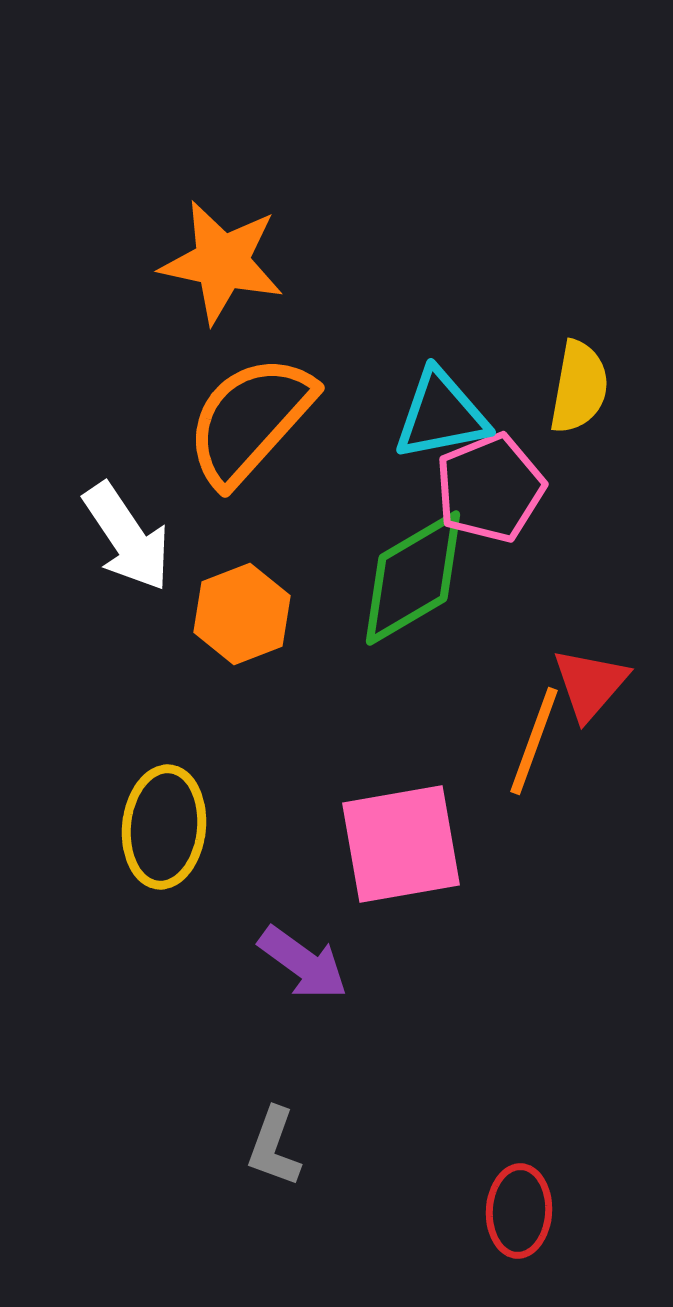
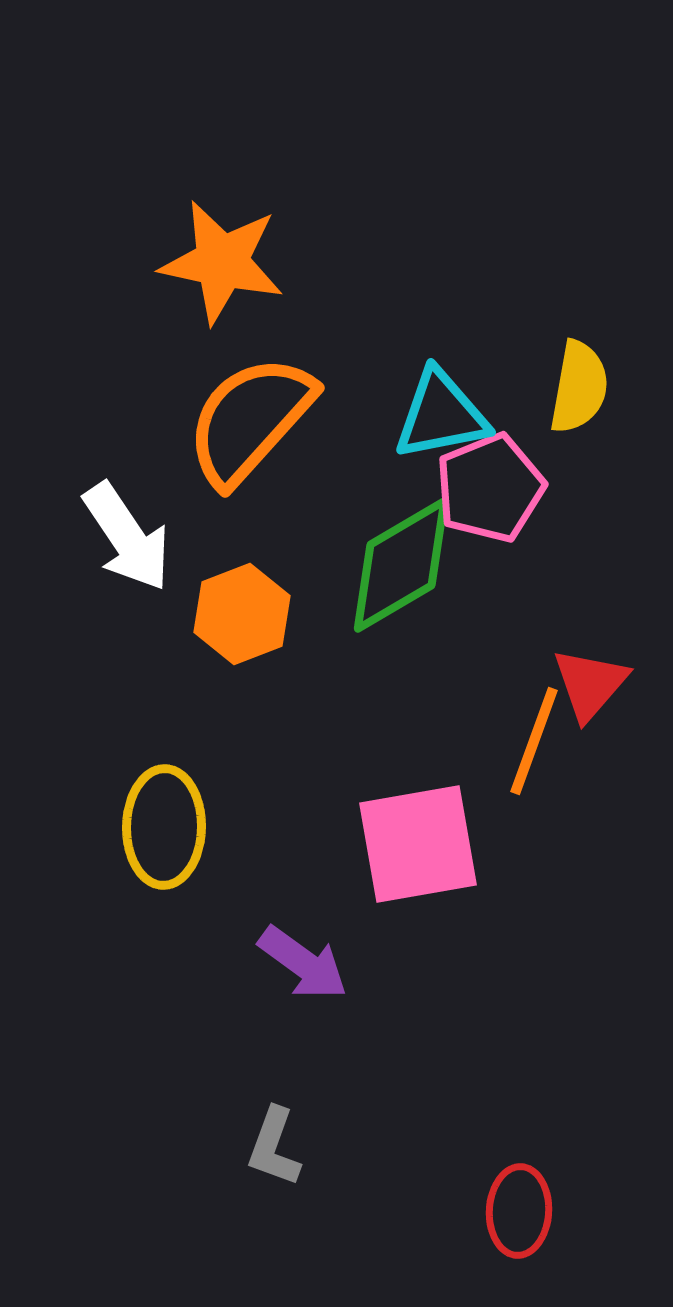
green diamond: moved 12 px left, 13 px up
yellow ellipse: rotated 5 degrees counterclockwise
pink square: moved 17 px right
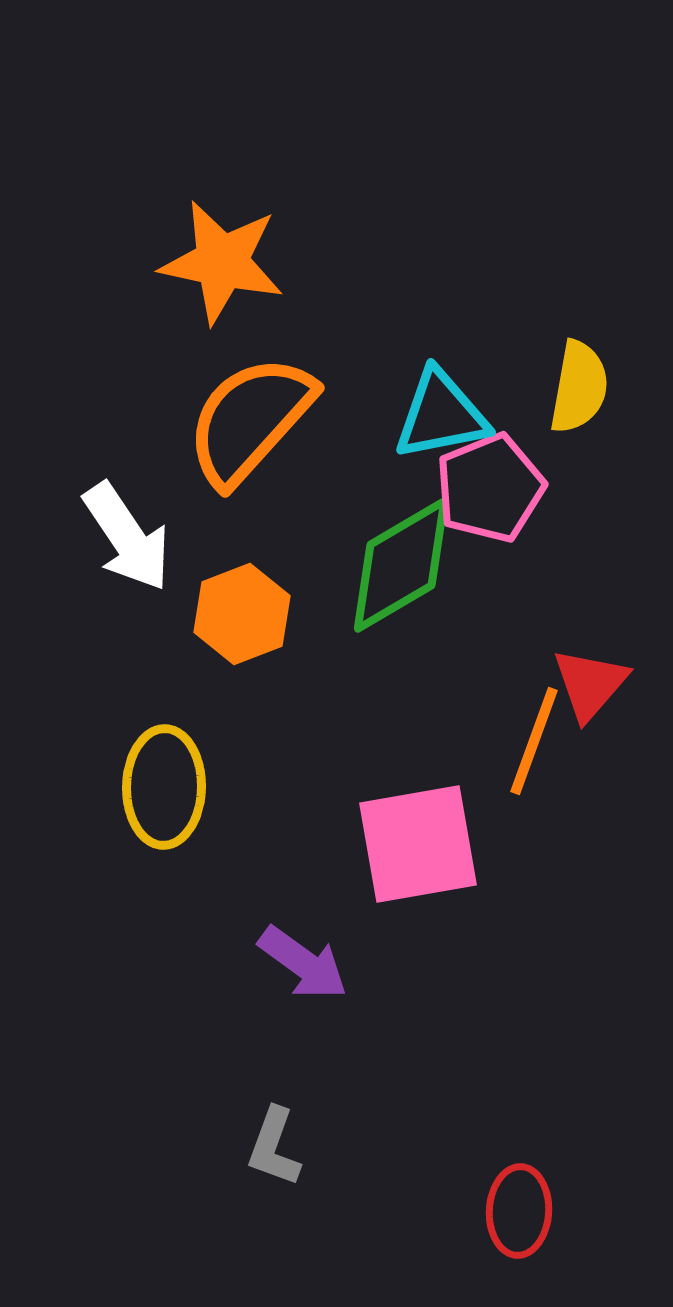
yellow ellipse: moved 40 px up
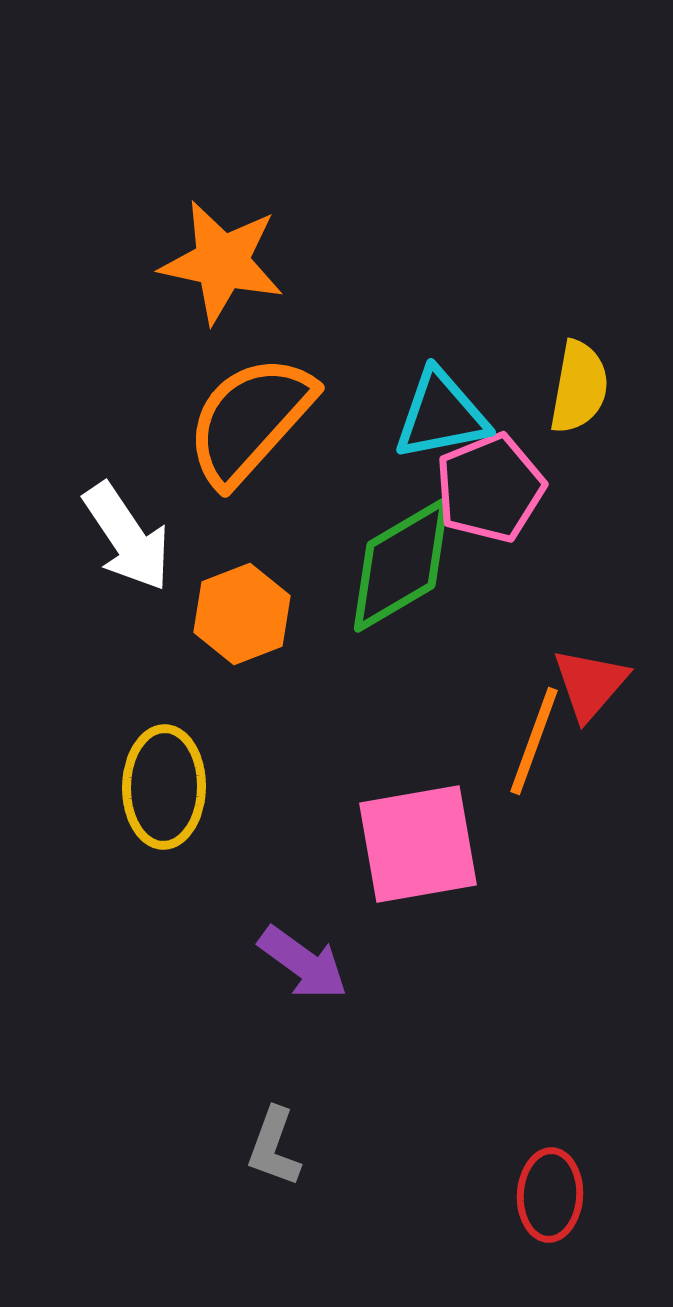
red ellipse: moved 31 px right, 16 px up
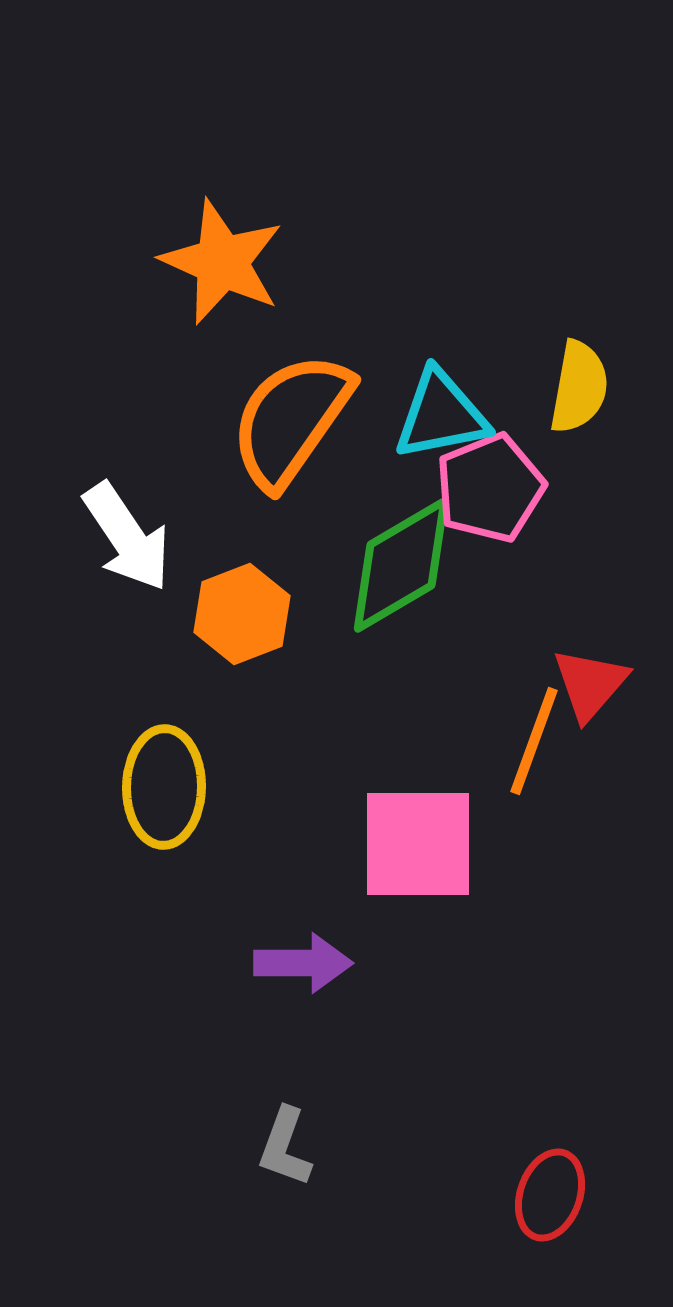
orange star: rotated 12 degrees clockwise
orange semicircle: moved 41 px right; rotated 7 degrees counterclockwise
pink square: rotated 10 degrees clockwise
purple arrow: rotated 36 degrees counterclockwise
gray L-shape: moved 11 px right
red ellipse: rotated 16 degrees clockwise
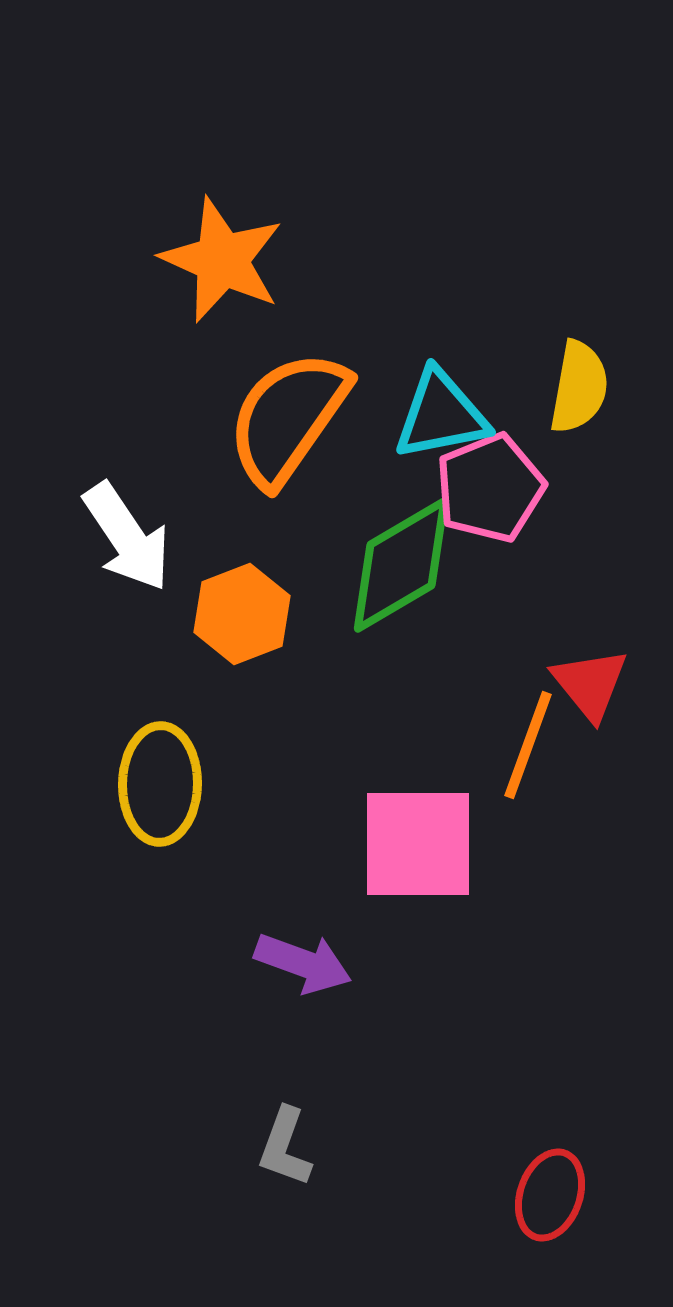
orange star: moved 2 px up
orange semicircle: moved 3 px left, 2 px up
red triangle: rotated 20 degrees counterclockwise
orange line: moved 6 px left, 4 px down
yellow ellipse: moved 4 px left, 3 px up
purple arrow: rotated 20 degrees clockwise
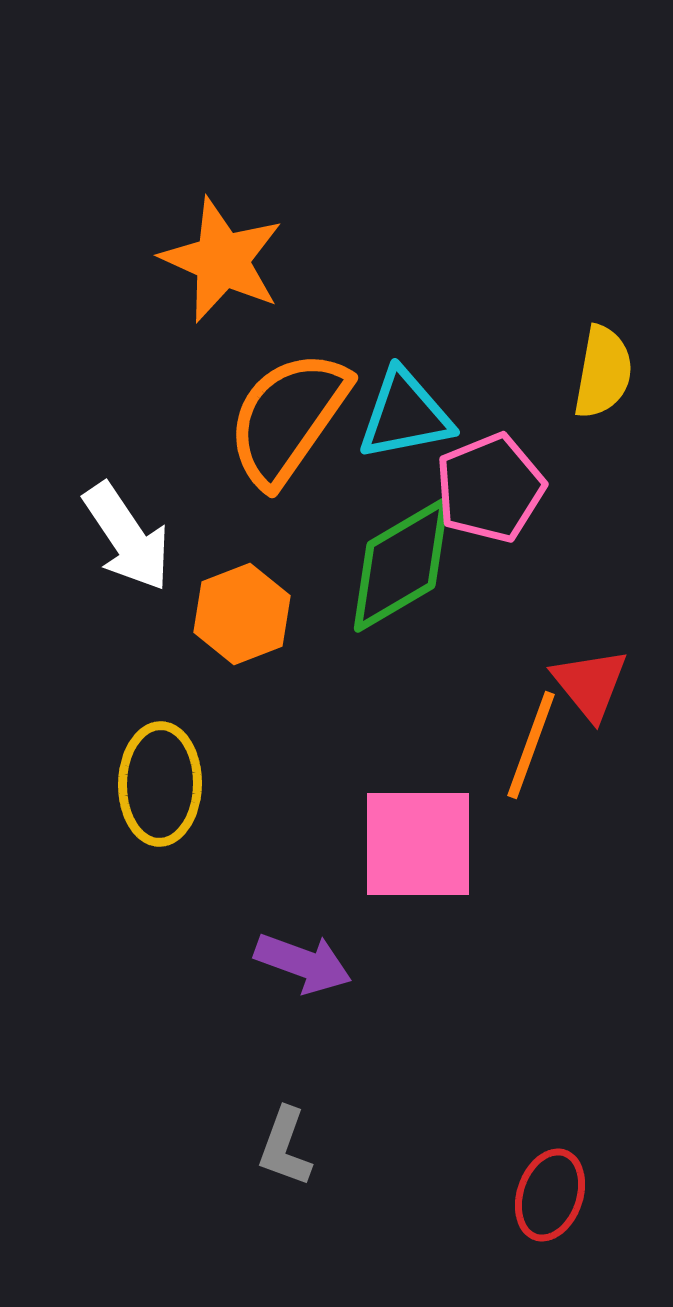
yellow semicircle: moved 24 px right, 15 px up
cyan triangle: moved 36 px left
orange line: moved 3 px right
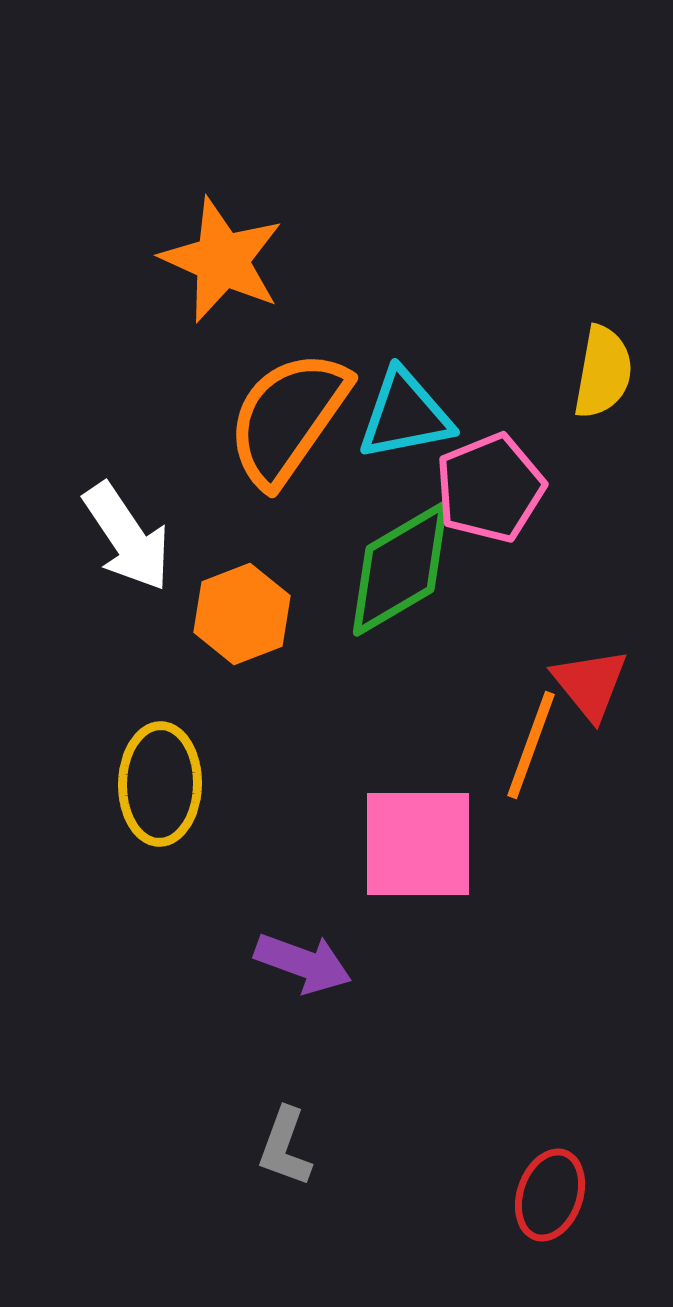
green diamond: moved 1 px left, 4 px down
